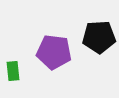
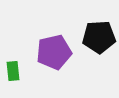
purple pentagon: rotated 20 degrees counterclockwise
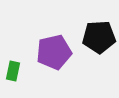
green rectangle: rotated 18 degrees clockwise
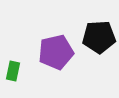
purple pentagon: moved 2 px right
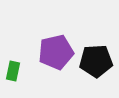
black pentagon: moved 3 px left, 24 px down
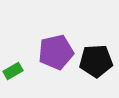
green rectangle: rotated 48 degrees clockwise
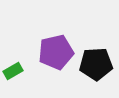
black pentagon: moved 3 px down
